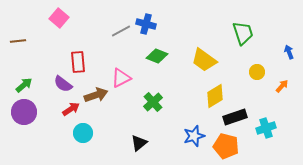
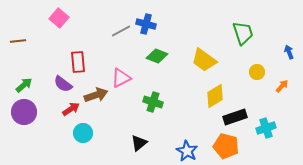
green cross: rotated 30 degrees counterclockwise
blue star: moved 7 px left, 15 px down; rotated 25 degrees counterclockwise
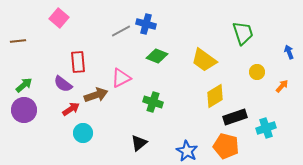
purple circle: moved 2 px up
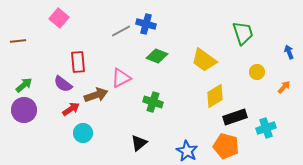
orange arrow: moved 2 px right, 1 px down
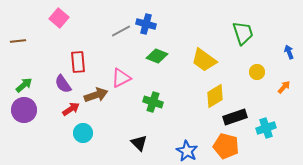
purple semicircle: rotated 18 degrees clockwise
black triangle: rotated 36 degrees counterclockwise
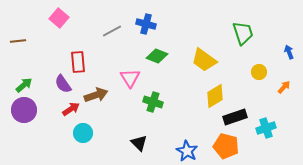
gray line: moved 9 px left
yellow circle: moved 2 px right
pink triangle: moved 9 px right; rotated 35 degrees counterclockwise
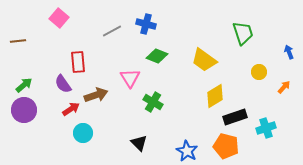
green cross: rotated 12 degrees clockwise
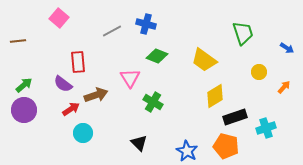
blue arrow: moved 2 px left, 4 px up; rotated 144 degrees clockwise
purple semicircle: rotated 18 degrees counterclockwise
